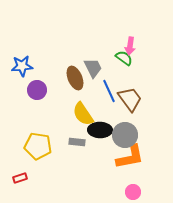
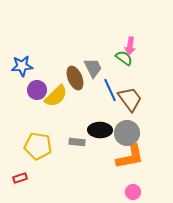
blue line: moved 1 px right, 1 px up
yellow semicircle: moved 27 px left, 18 px up; rotated 100 degrees counterclockwise
gray circle: moved 2 px right, 2 px up
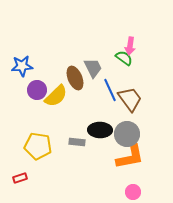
gray circle: moved 1 px down
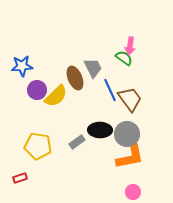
gray rectangle: rotated 42 degrees counterclockwise
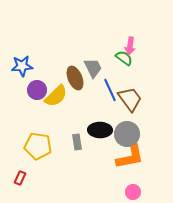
gray rectangle: rotated 63 degrees counterclockwise
red rectangle: rotated 48 degrees counterclockwise
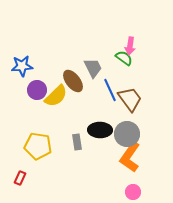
brown ellipse: moved 2 px left, 3 px down; rotated 15 degrees counterclockwise
orange L-shape: rotated 136 degrees clockwise
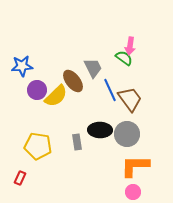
orange L-shape: moved 5 px right, 9 px down; rotated 56 degrees clockwise
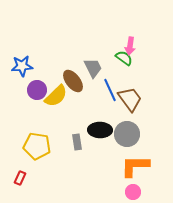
yellow pentagon: moved 1 px left
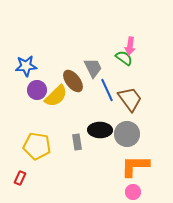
blue star: moved 4 px right
blue line: moved 3 px left
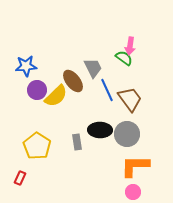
yellow pentagon: rotated 24 degrees clockwise
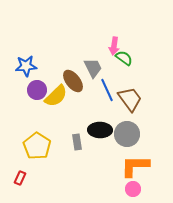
pink arrow: moved 16 px left
pink circle: moved 3 px up
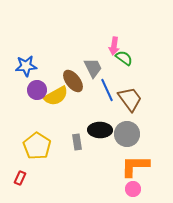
yellow semicircle: rotated 15 degrees clockwise
